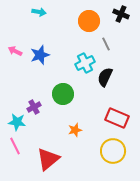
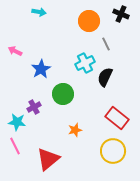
blue star: moved 1 px right, 14 px down; rotated 12 degrees counterclockwise
red rectangle: rotated 15 degrees clockwise
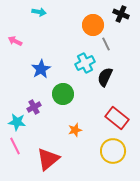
orange circle: moved 4 px right, 4 px down
pink arrow: moved 10 px up
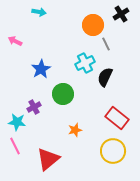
black cross: rotated 35 degrees clockwise
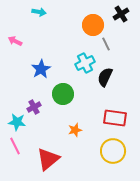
red rectangle: moved 2 px left; rotated 30 degrees counterclockwise
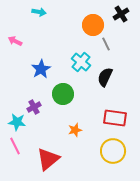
cyan cross: moved 4 px left, 1 px up; rotated 24 degrees counterclockwise
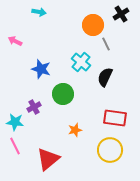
blue star: rotated 24 degrees counterclockwise
cyan star: moved 2 px left
yellow circle: moved 3 px left, 1 px up
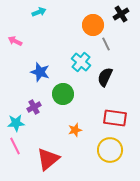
cyan arrow: rotated 32 degrees counterclockwise
blue star: moved 1 px left, 3 px down
cyan star: moved 1 px right, 1 px down; rotated 12 degrees counterclockwise
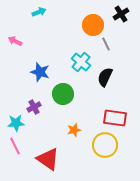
orange star: moved 1 px left
yellow circle: moved 5 px left, 5 px up
red triangle: rotated 45 degrees counterclockwise
